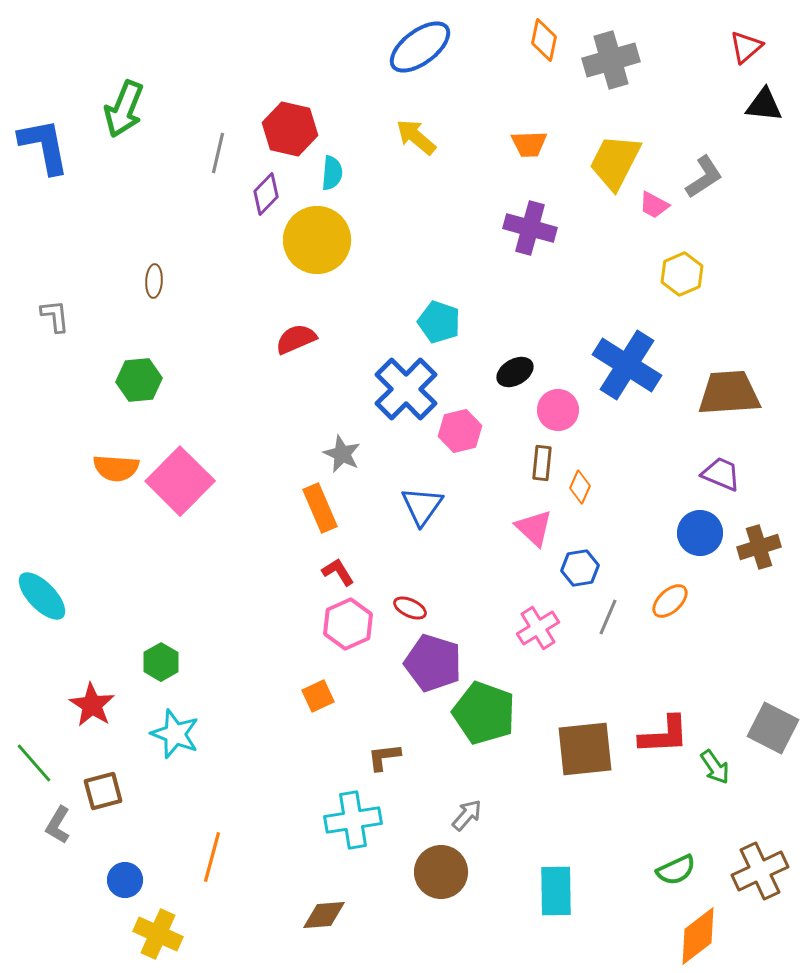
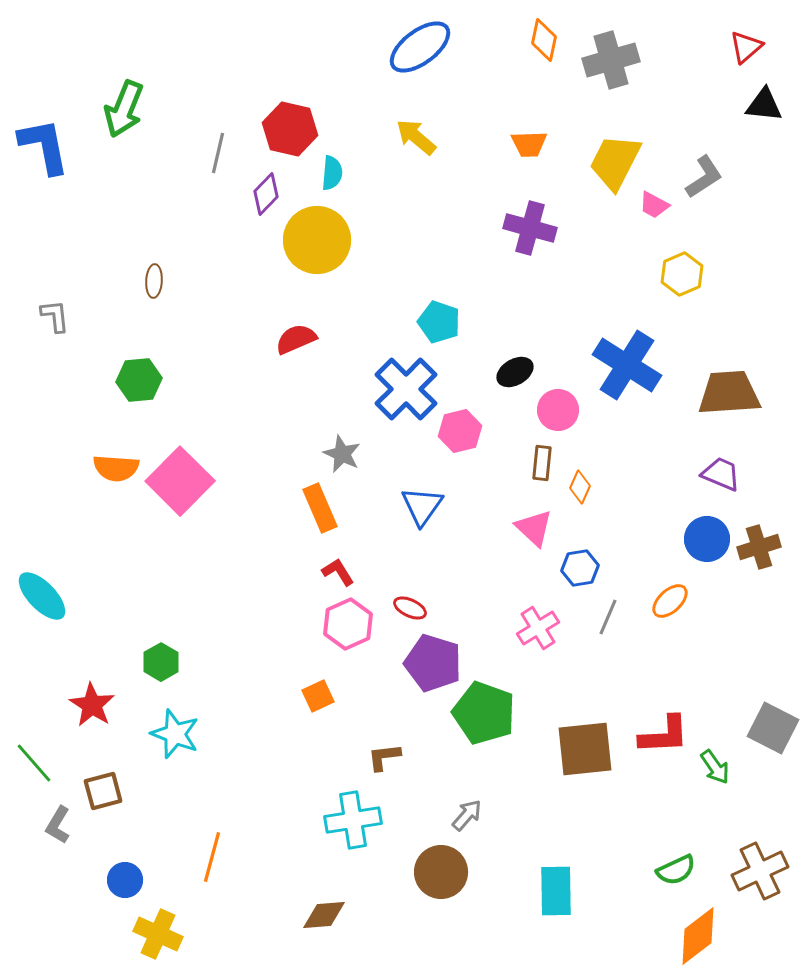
blue circle at (700, 533): moved 7 px right, 6 px down
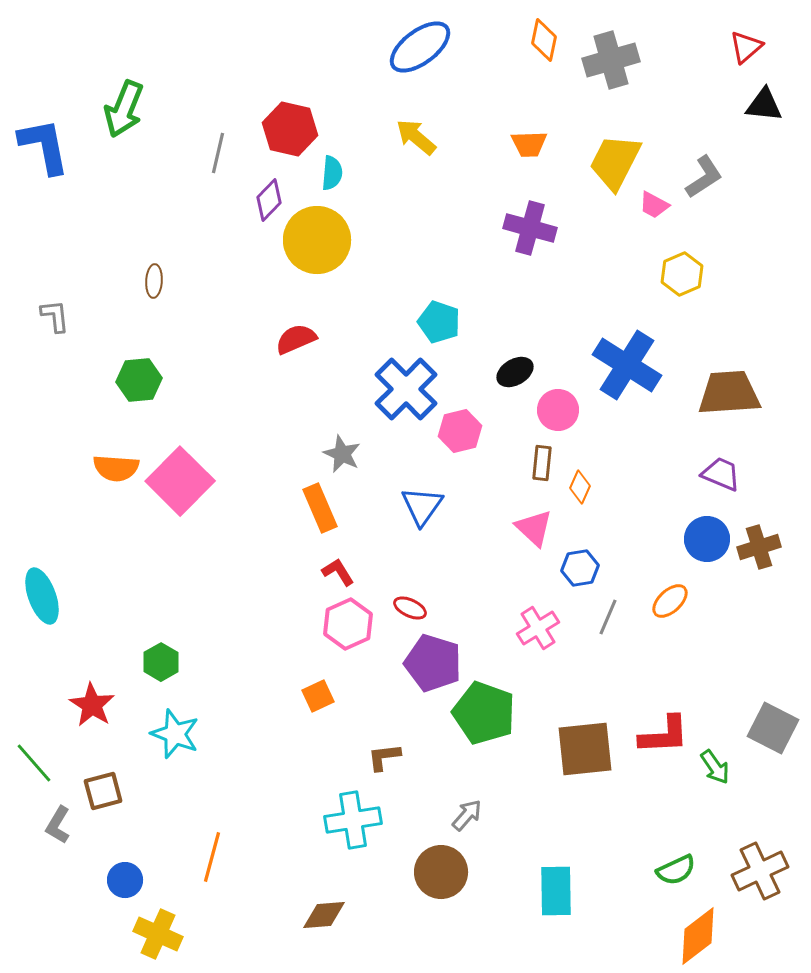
purple diamond at (266, 194): moved 3 px right, 6 px down
cyan ellipse at (42, 596): rotated 24 degrees clockwise
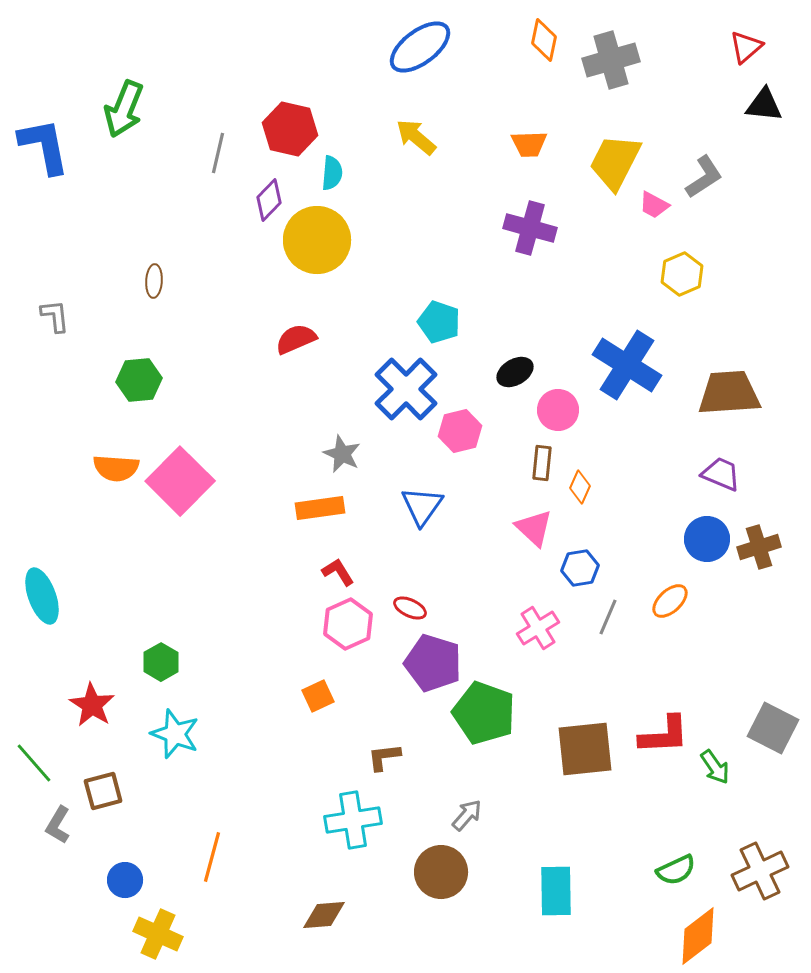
orange rectangle at (320, 508): rotated 75 degrees counterclockwise
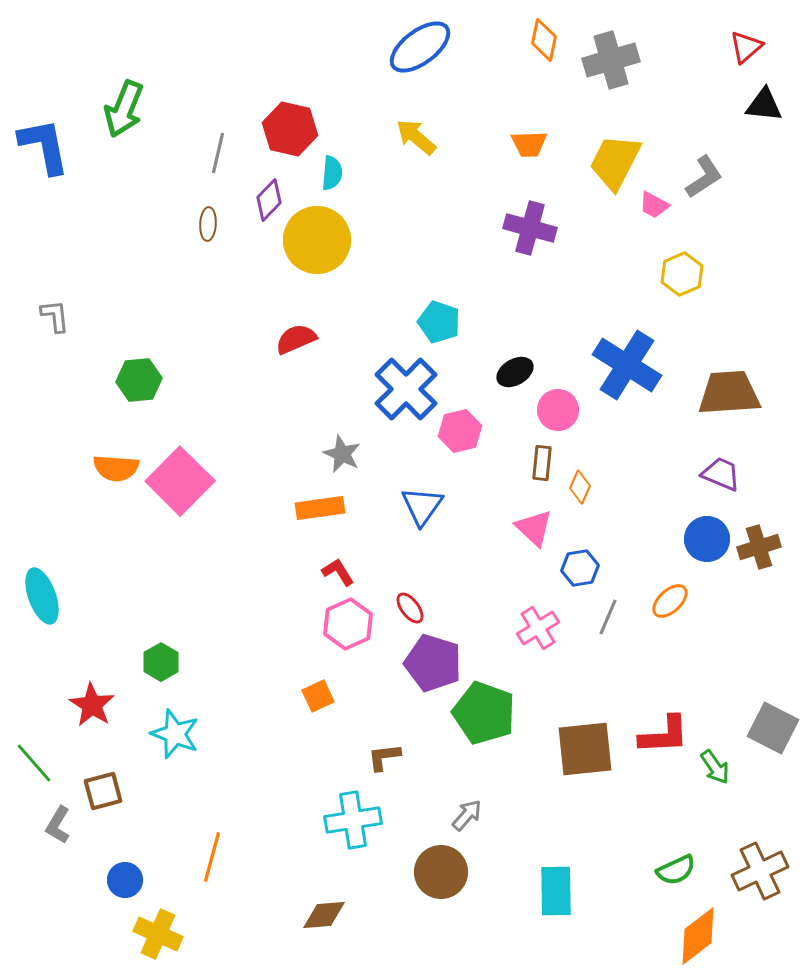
brown ellipse at (154, 281): moved 54 px right, 57 px up
red ellipse at (410, 608): rotated 28 degrees clockwise
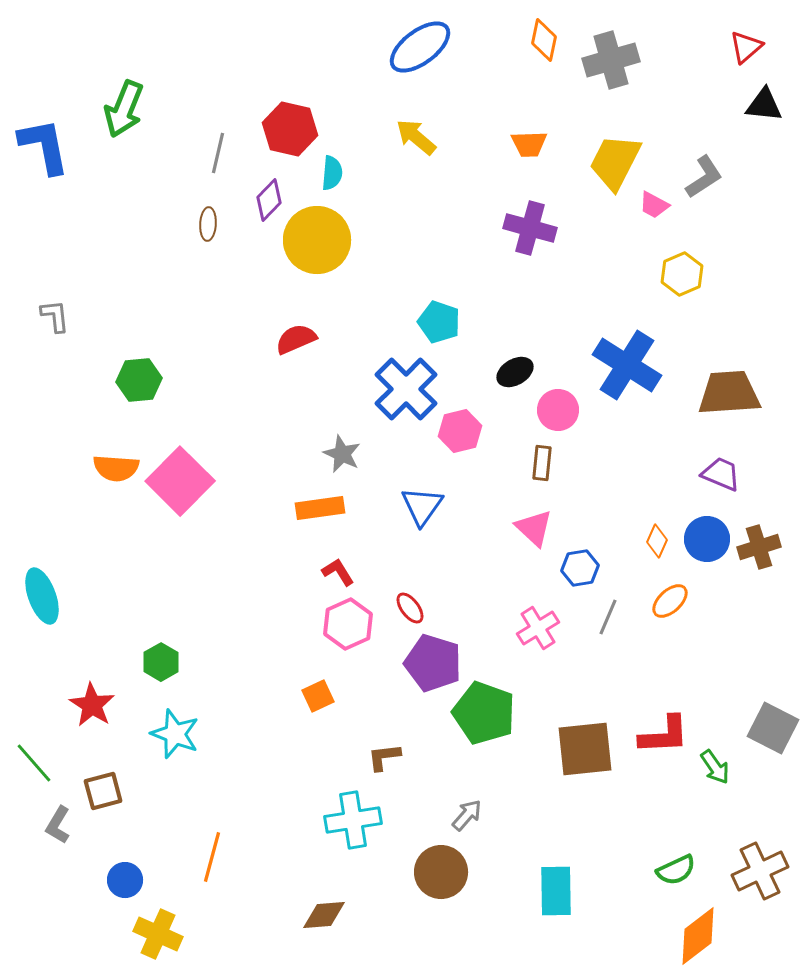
orange diamond at (580, 487): moved 77 px right, 54 px down
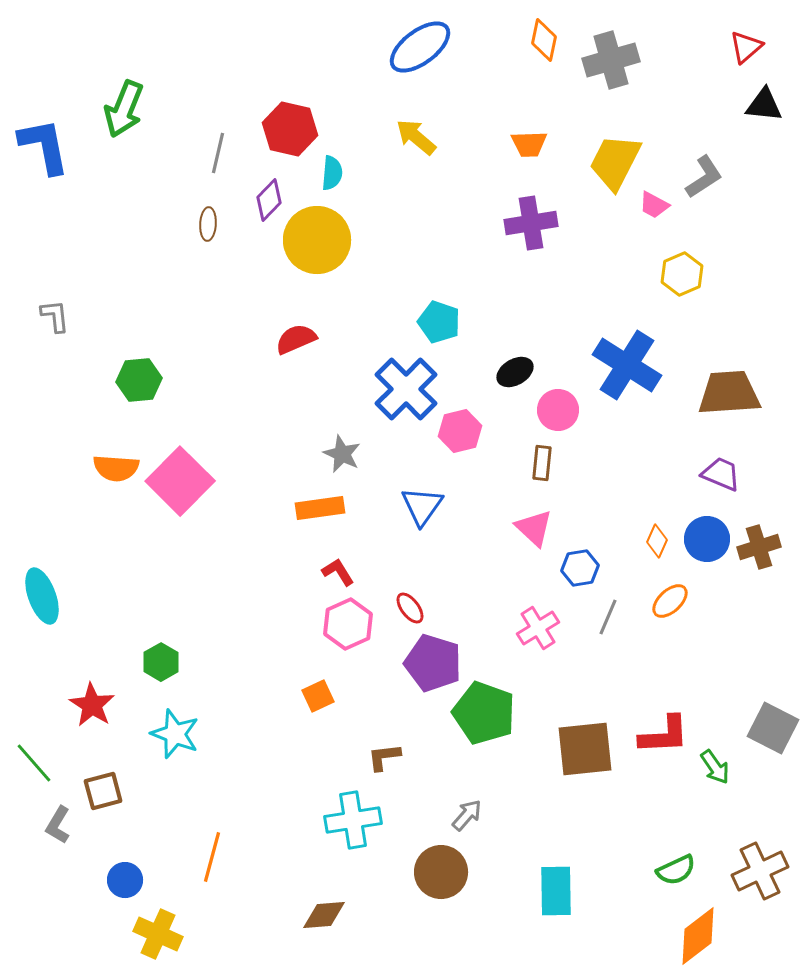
purple cross at (530, 228): moved 1 px right, 5 px up; rotated 24 degrees counterclockwise
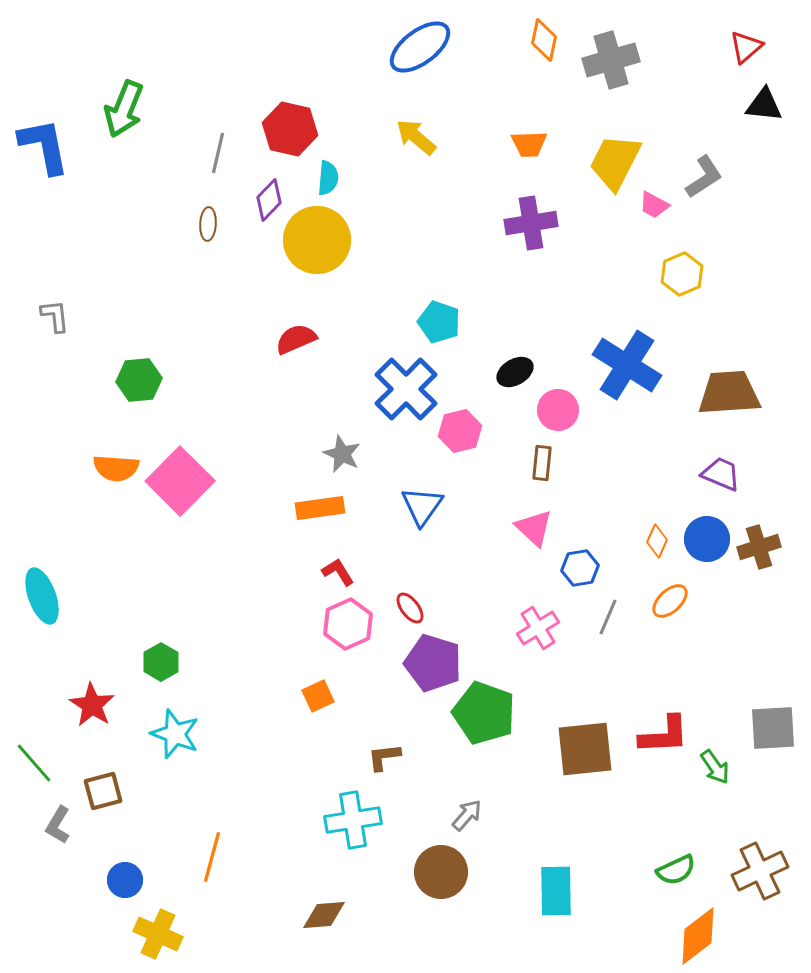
cyan semicircle at (332, 173): moved 4 px left, 5 px down
gray square at (773, 728): rotated 30 degrees counterclockwise
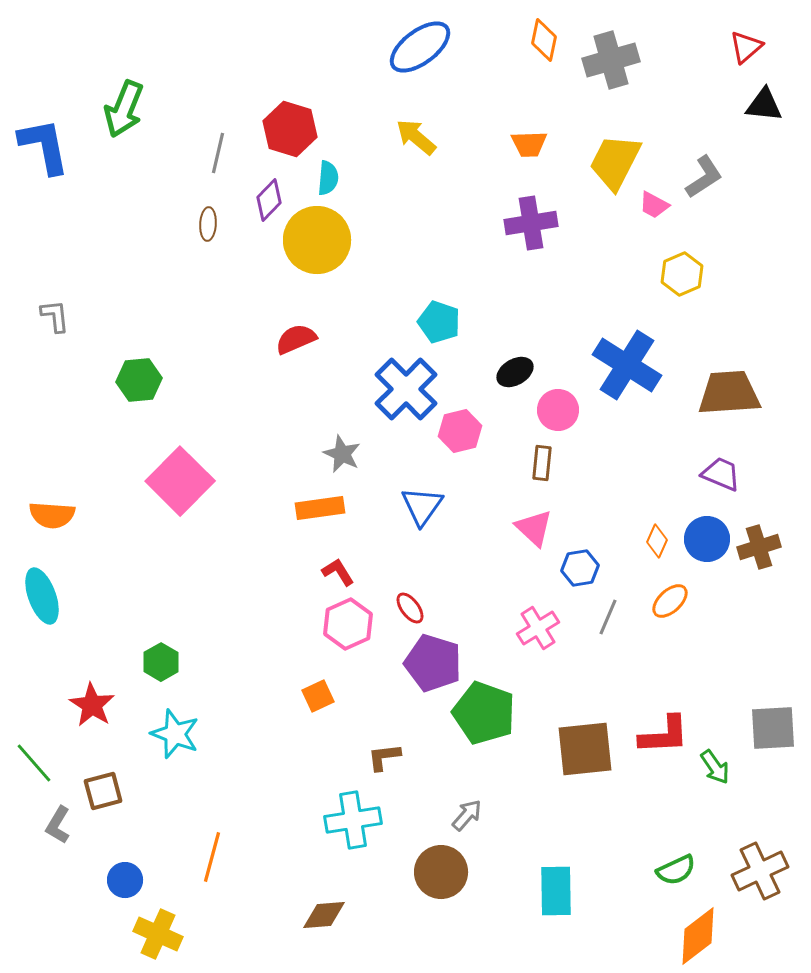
red hexagon at (290, 129): rotated 4 degrees clockwise
orange semicircle at (116, 468): moved 64 px left, 47 px down
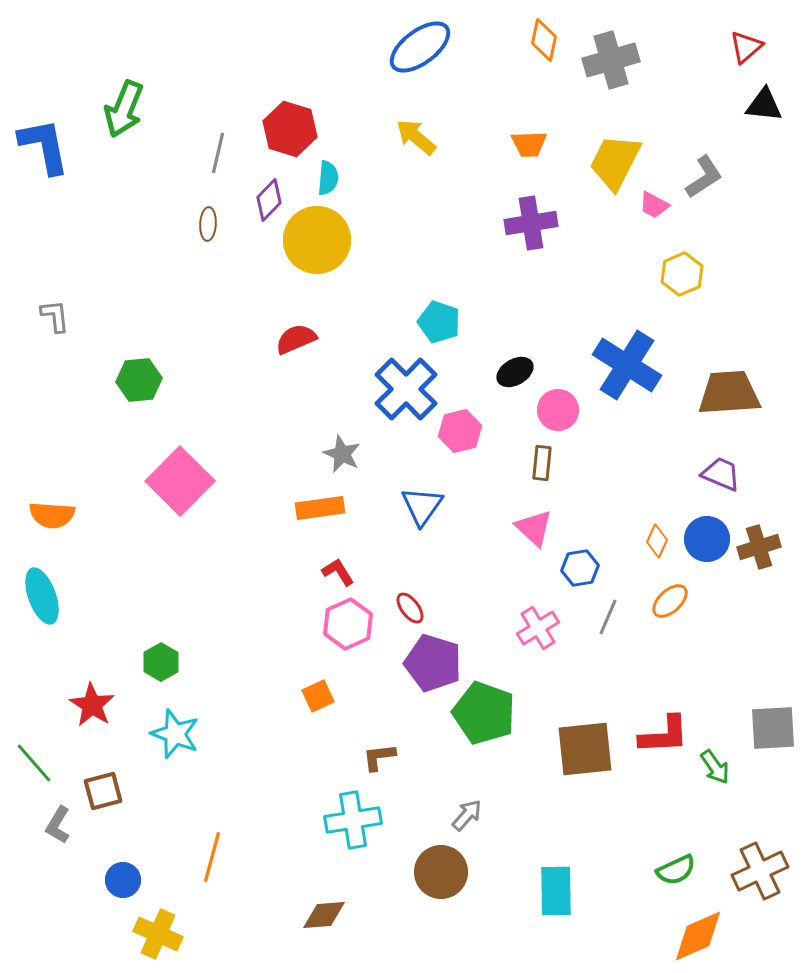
brown L-shape at (384, 757): moved 5 px left
blue circle at (125, 880): moved 2 px left
orange diamond at (698, 936): rotated 14 degrees clockwise
